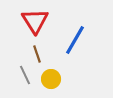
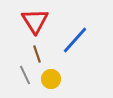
blue line: rotated 12 degrees clockwise
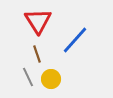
red triangle: moved 3 px right
gray line: moved 3 px right, 2 px down
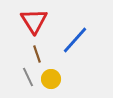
red triangle: moved 4 px left
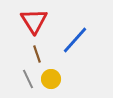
gray line: moved 2 px down
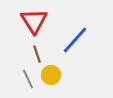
yellow circle: moved 4 px up
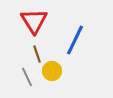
blue line: rotated 16 degrees counterclockwise
yellow circle: moved 1 px right, 4 px up
gray line: moved 1 px left, 2 px up
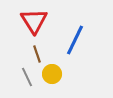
yellow circle: moved 3 px down
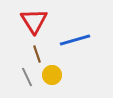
blue line: rotated 48 degrees clockwise
yellow circle: moved 1 px down
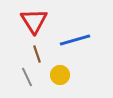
yellow circle: moved 8 px right
